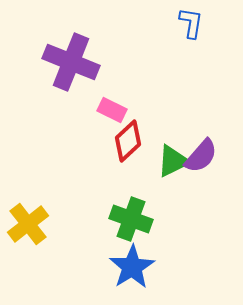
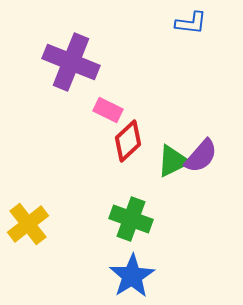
blue L-shape: rotated 88 degrees clockwise
pink rectangle: moved 4 px left
blue star: moved 9 px down
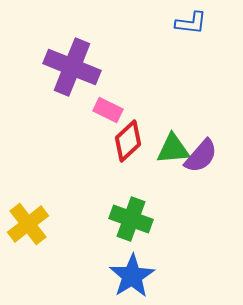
purple cross: moved 1 px right, 5 px down
green triangle: moved 12 px up; rotated 21 degrees clockwise
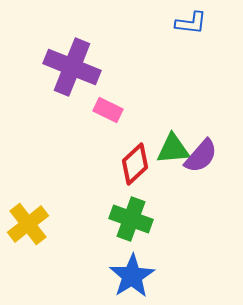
red diamond: moved 7 px right, 23 px down
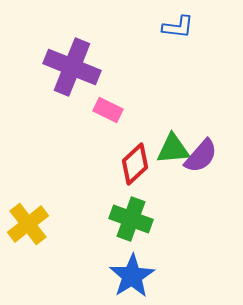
blue L-shape: moved 13 px left, 4 px down
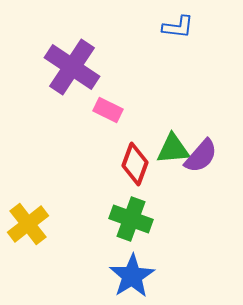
purple cross: rotated 12 degrees clockwise
red diamond: rotated 27 degrees counterclockwise
